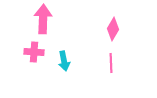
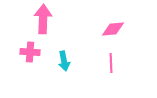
pink diamond: rotated 55 degrees clockwise
pink cross: moved 4 px left
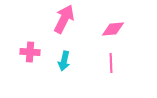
pink arrow: moved 21 px right; rotated 24 degrees clockwise
cyan arrow: rotated 24 degrees clockwise
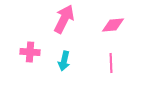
pink diamond: moved 4 px up
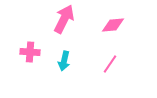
pink line: moved 1 px left, 1 px down; rotated 36 degrees clockwise
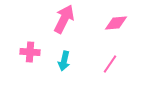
pink diamond: moved 3 px right, 2 px up
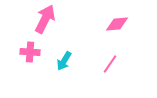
pink arrow: moved 19 px left
pink diamond: moved 1 px right, 1 px down
cyan arrow: rotated 18 degrees clockwise
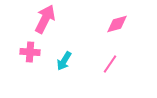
pink diamond: rotated 10 degrees counterclockwise
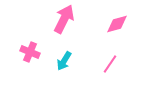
pink arrow: moved 19 px right
pink cross: rotated 18 degrees clockwise
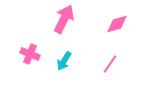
pink cross: moved 2 px down
